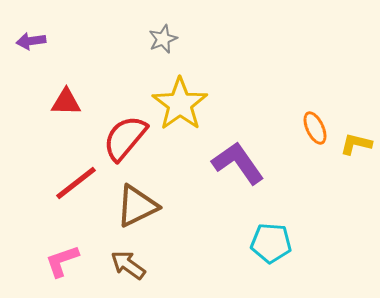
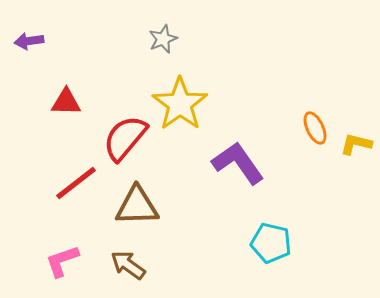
purple arrow: moved 2 px left
brown triangle: rotated 24 degrees clockwise
cyan pentagon: rotated 9 degrees clockwise
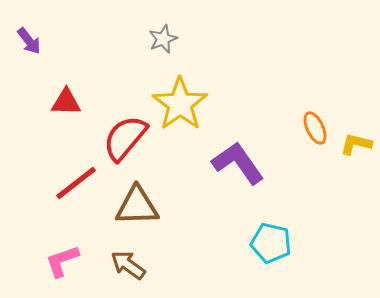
purple arrow: rotated 120 degrees counterclockwise
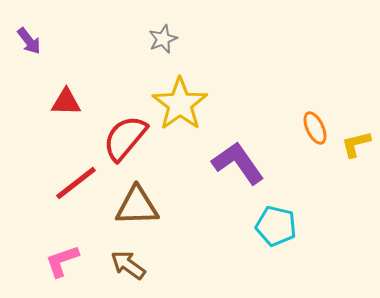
yellow L-shape: rotated 28 degrees counterclockwise
cyan pentagon: moved 5 px right, 17 px up
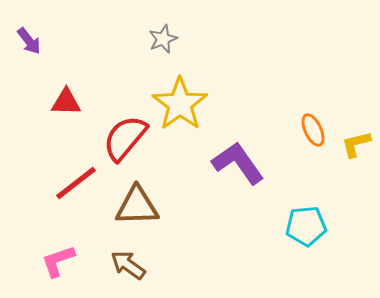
orange ellipse: moved 2 px left, 2 px down
cyan pentagon: moved 30 px right; rotated 18 degrees counterclockwise
pink L-shape: moved 4 px left
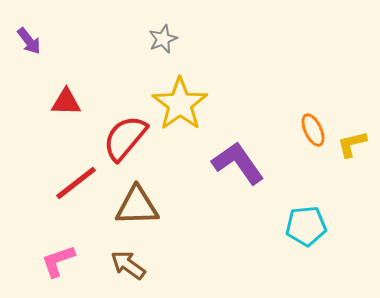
yellow L-shape: moved 4 px left
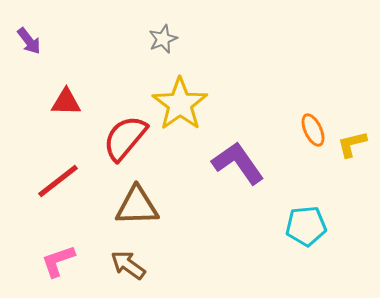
red line: moved 18 px left, 2 px up
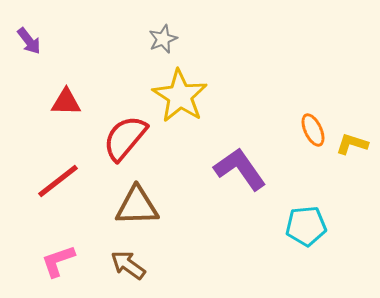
yellow star: moved 8 px up; rotated 4 degrees counterclockwise
yellow L-shape: rotated 32 degrees clockwise
purple L-shape: moved 2 px right, 6 px down
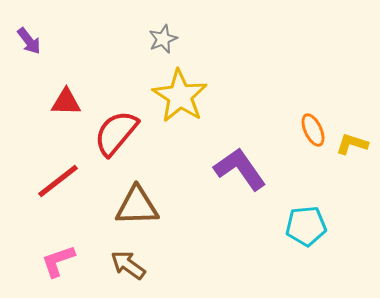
red semicircle: moved 9 px left, 5 px up
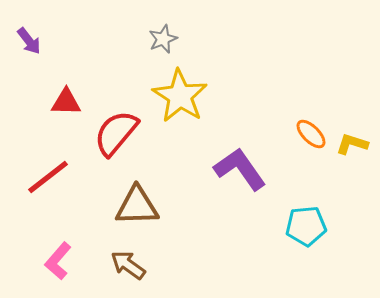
orange ellipse: moved 2 px left, 4 px down; rotated 20 degrees counterclockwise
red line: moved 10 px left, 4 px up
pink L-shape: rotated 30 degrees counterclockwise
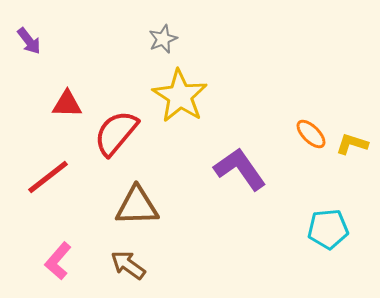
red triangle: moved 1 px right, 2 px down
cyan pentagon: moved 22 px right, 3 px down
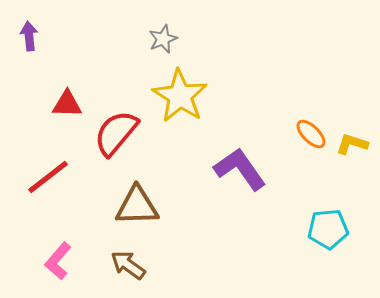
purple arrow: moved 5 px up; rotated 148 degrees counterclockwise
